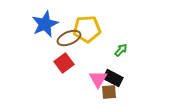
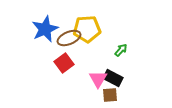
blue star: moved 5 px down
brown square: moved 1 px right, 3 px down
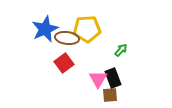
brown ellipse: moved 2 px left; rotated 30 degrees clockwise
black rectangle: rotated 42 degrees clockwise
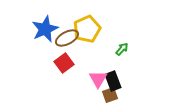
yellow pentagon: rotated 20 degrees counterclockwise
brown ellipse: rotated 35 degrees counterclockwise
green arrow: moved 1 px right, 1 px up
black rectangle: moved 3 px down
brown square: rotated 14 degrees counterclockwise
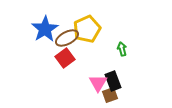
blue star: rotated 8 degrees counterclockwise
green arrow: rotated 56 degrees counterclockwise
red square: moved 1 px right, 5 px up
pink triangle: moved 4 px down
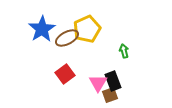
blue star: moved 3 px left
green arrow: moved 2 px right, 2 px down
red square: moved 16 px down
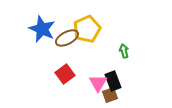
blue star: rotated 16 degrees counterclockwise
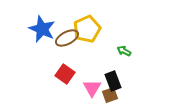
green arrow: rotated 48 degrees counterclockwise
red square: rotated 18 degrees counterclockwise
pink triangle: moved 6 px left, 5 px down
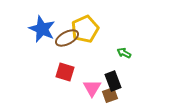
yellow pentagon: moved 2 px left
green arrow: moved 2 px down
red square: moved 2 px up; rotated 18 degrees counterclockwise
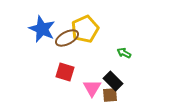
black rectangle: rotated 24 degrees counterclockwise
brown square: rotated 14 degrees clockwise
